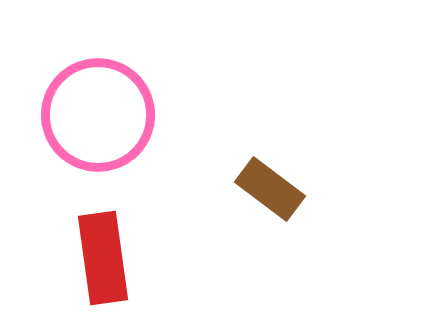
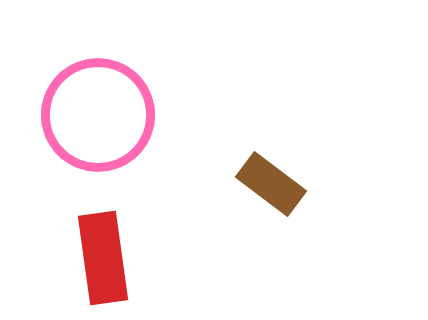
brown rectangle: moved 1 px right, 5 px up
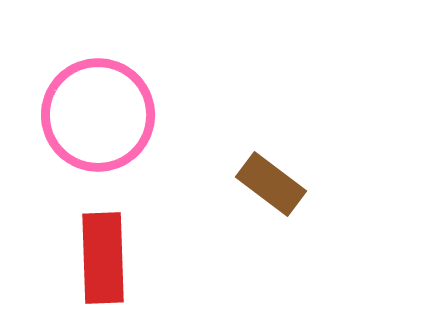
red rectangle: rotated 6 degrees clockwise
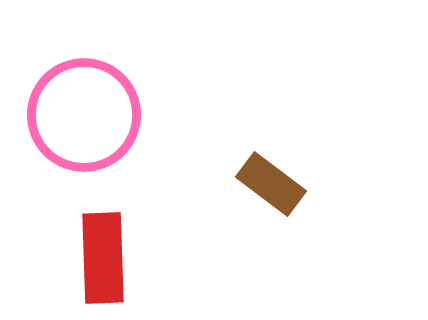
pink circle: moved 14 px left
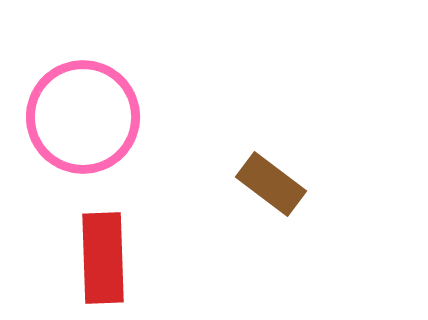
pink circle: moved 1 px left, 2 px down
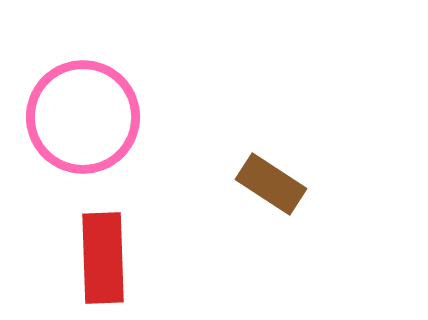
brown rectangle: rotated 4 degrees counterclockwise
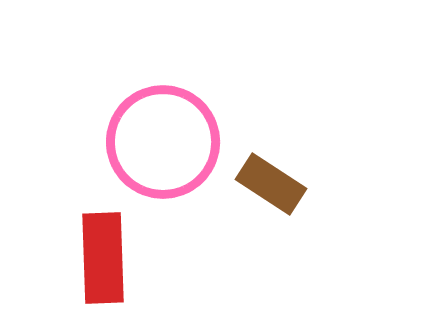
pink circle: moved 80 px right, 25 px down
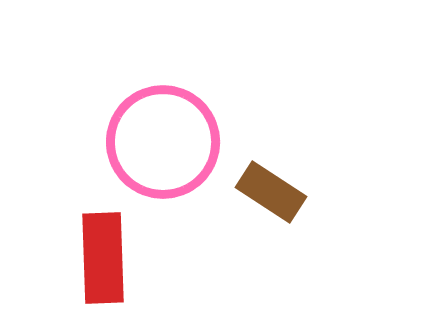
brown rectangle: moved 8 px down
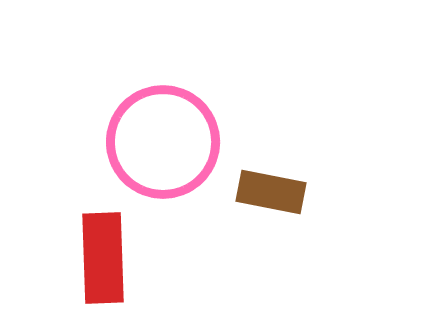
brown rectangle: rotated 22 degrees counterclockwise
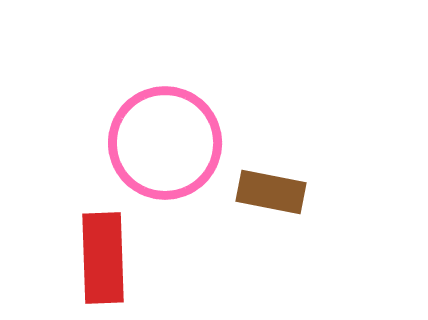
pink circle: moved 2 px right, 1 px down
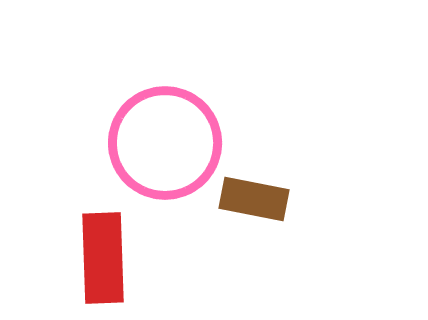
brown rectangle: moved 17 px left, 7 px down
